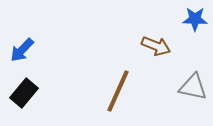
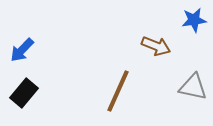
blue star: moved 1 px left, 1 px down; rotated 10 degrees counterclockwise
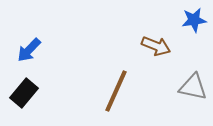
blue arrow: moved 7 px right
brown line: moved 2 px left
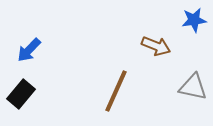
black rectangle: moved 3 px left, 1 px down
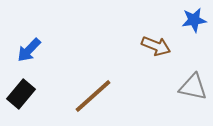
brown line: moved 23 px left, 5 px down; rotated 24 degrees clockwise
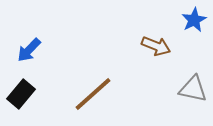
blue star: rotated 20 degrees counterclockwise
gray triangle: moved 2 px down
brown line: moved 2 px up
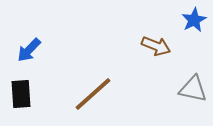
black rectangle: rotated 44 degrees counterclockwise
